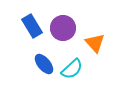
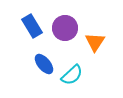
purple circle: moved 2 px right
orange triangle: moved 1 px up; rotated 15 degrees clockwise
cyan semicircle: moved 6 px down
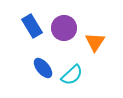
purple circle: moved 1 px left
blue ellipse: moved 1 px left, 4 px down
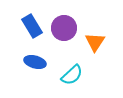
blue ellipse: moved 8 px left, 6 px up; rotated 35 degrees counterclockwise
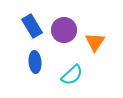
purple circle: moved 2 px down
blue ellipse: rotated 70 degrees clockwise
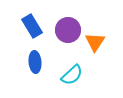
purple circle: moved 4 px right
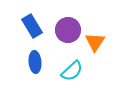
cyan semicircle: moved 4 px up
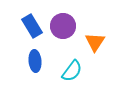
purple circle: moved 5 px left, 4 px up
blue ellipse: moved 1 px up
cyan semicircle: rotated 10 degrees counterclockwise
